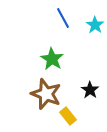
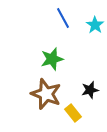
green star: rotated 25 degrees clockwise
black star: rotated 24 degrees clockwise
yellow rectangle: moved 5 px right, 3 px up
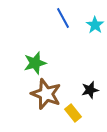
green star: moved 17 px left, 4 px down
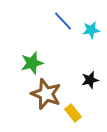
blue line: moved 3 px down; rotated 15 degrees counterclockwise
cyan star: moved 4 px left, 5 px down; rotated 30 degrees clockwise
green star: moved 3 px left
black star: moved 10 px up
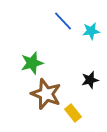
cyan star: moved 1 px down
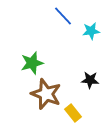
blue line: moved 5 px up
black star: rotated 18 degrees clockwise
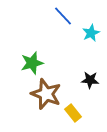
cyan star: moved 2 px down; rotated 18 degrees counterclockwise
